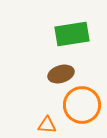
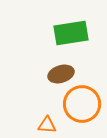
green rectangle: moved 1 px left, 1 px up
orange circle: moved 1 px up
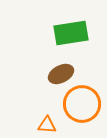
brown ellipse: rotated 10 degrees counterclockwise
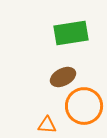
brown ellipse: moved 2 px right, 3 px down
orange circle: moved 2 px right, 2 px down
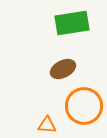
green rectangle: moved 1 px right, 10 px up
brown ellipse: moved 8 px up
